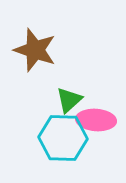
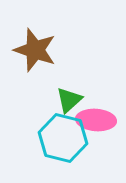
cyan hexagon: rotated 12 degrees clockwise
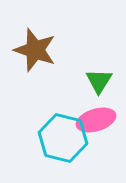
green triangle: moved 30 px right, 19 px up; rotated 16 degrees counterclockwise
pink ellipse: rotated 21 degrees counterclockwise
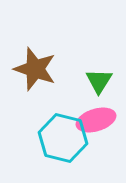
brown star: moved 19 px down
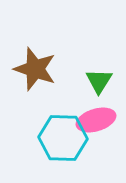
cyan hexagon: rotated 12 degrees counterclockwise
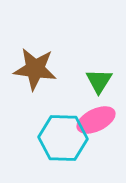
brown star: rotated 12 degrees counterclockwise
pink ellipse: rotated 9 degrees counterclockwise
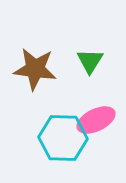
green triangle: moved 9 px left, 20 px up
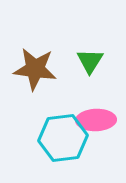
pink ellipse: rotated 24 degrees clockwise
cyan hexagon: rotated 9 degrees counterclockwise
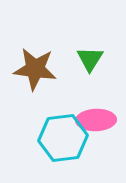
green triangle: moved 2 px up
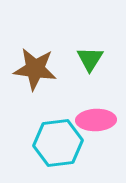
cyan hexagon: moved 5 px left, 5 px down
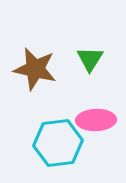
brown star: rotated 6 degrees clockwise
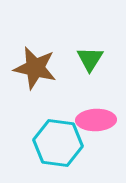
brown star: moved 1 px up
cyan hexagon: rotated 15 degrees clockwise
